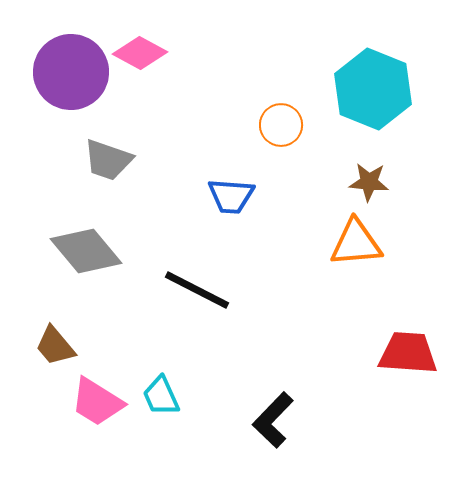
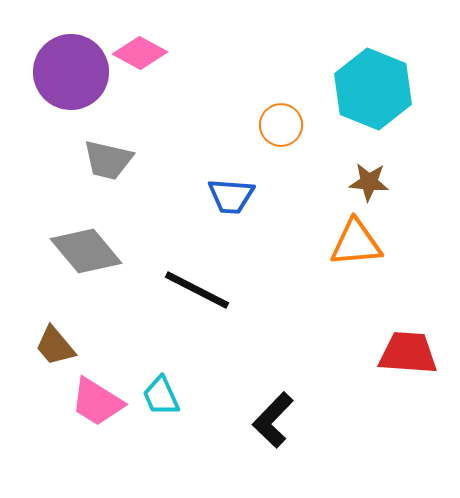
gray trapezoid: rotated 6 degrees counterclockwise
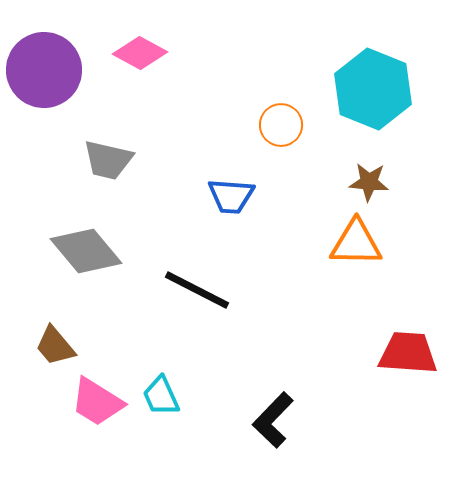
purple circle: moved 27 px left, 2 px up
orange triangle: rotated 6 degrees clockwise
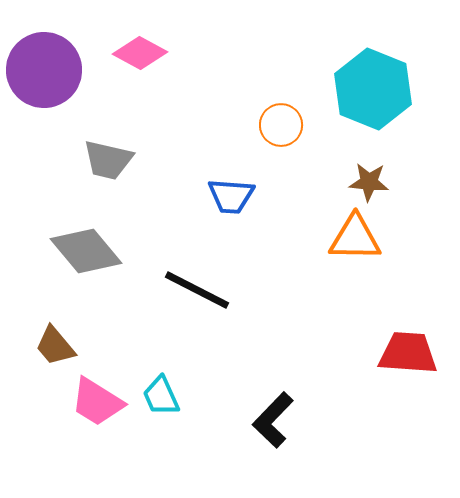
orange triangle: moved 1 px left, 5 px up
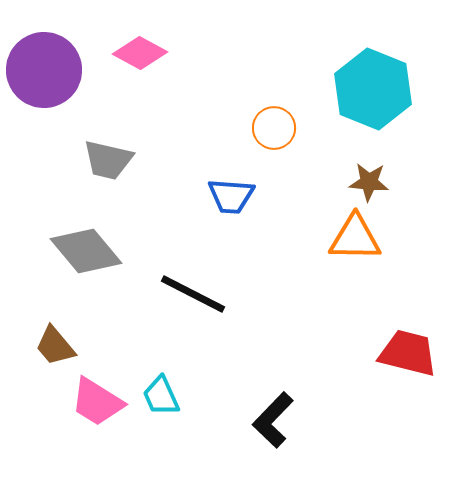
orange circle: moved 7 px left, 3 px down
black line: moved 4 px left, 4 px down
red trapezoid: rotated 10 degrees clockwise
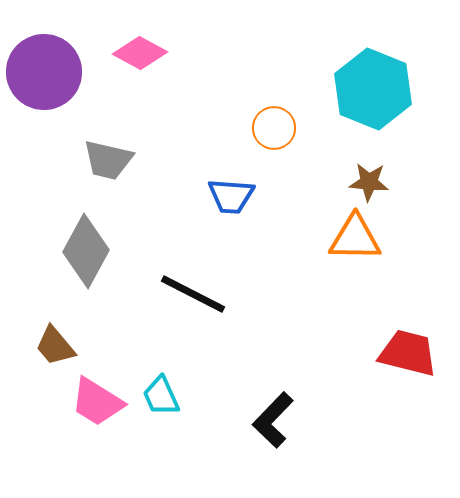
purple circle: moved 2 px down
gray diamond: rotated 68 degrees clockwise
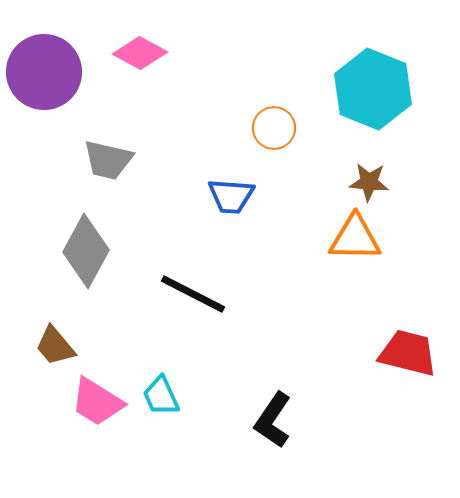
black L-shape: rotated 10 degrees counterclockwise
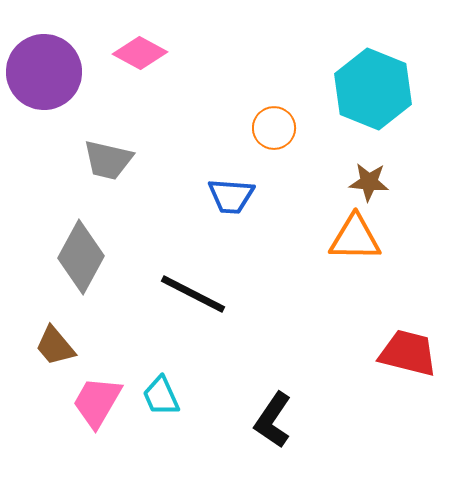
gray diamond: moved 5 px left, 6 px down
pink trapezoid: rotated 88 degrees clockwise
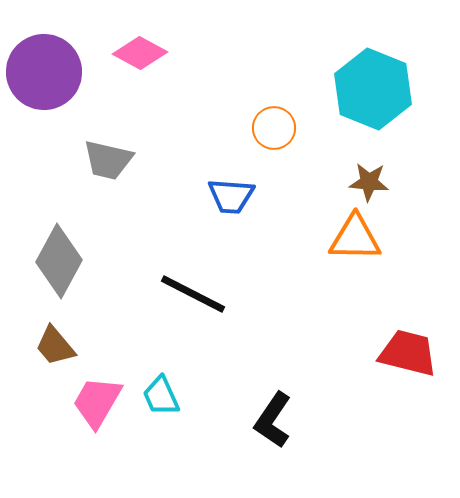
gray diamond: moved 22 px left, 4 px down
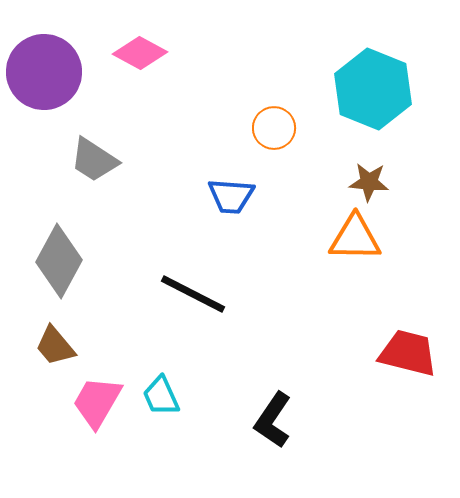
gray trapezoid: moved 14 px left; rotated 20 degrees clockwise
